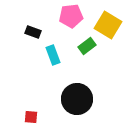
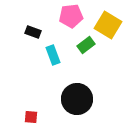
green rectangle: moved 1 px left, 1 px up
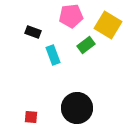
black circle: moved 9 px down
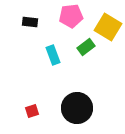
yellow square: moved 2 px down
black rectangle: moved 3 px left, 10 px up; rotated 14 degrees counterclockwise
green rectangle: moved 2 px down
red square: moved 1 px right, 6 px up; rotated 24 degrees counterclockwise
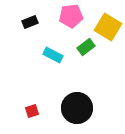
black rectangle: rotated 28 degrees counterclockwise
cyan rectangle: rotated 42 degrees counterclockwise
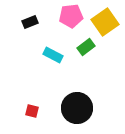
yellow square: moved 3 px left, 5 px up; rotated 24 degrees clockwise
red square: rotated 32 degrees clockwise
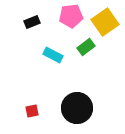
black rectangle: moved 2 px right
red square: rotated 24 degrees counterclockwise
